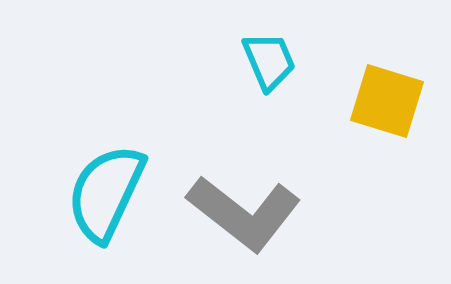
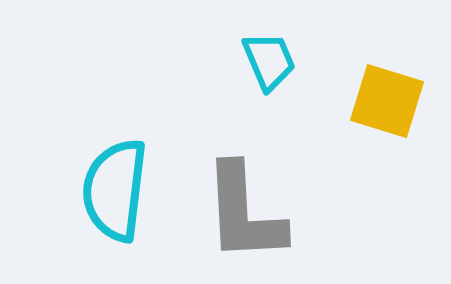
cyan semicircle: moved 9 px right, 3 px up; rotated 18 degrees counterclockwise
gray L-shape: rotated 49 degrees clockwise
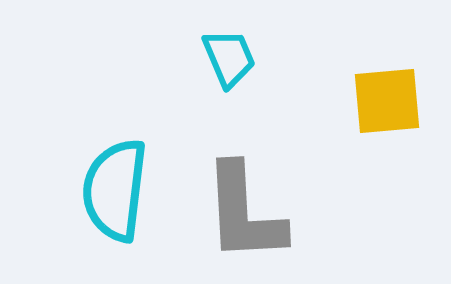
cyan trapezoid: moved 40 px left, 3 px up
yellow square: rotated 22 degrees counterclockwise
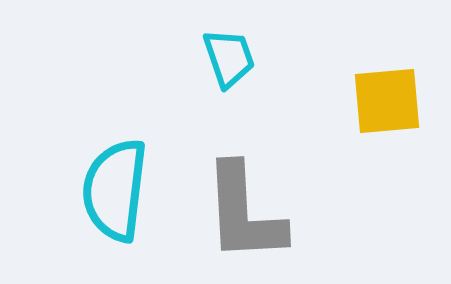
cyan trapezoid: rotated 4 degrees clockwise
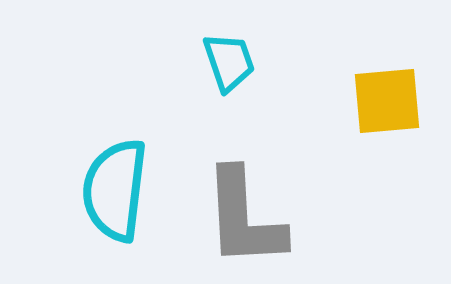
cyan trapezoid: moved 4 px down
gray L-shape: moved 5 px down
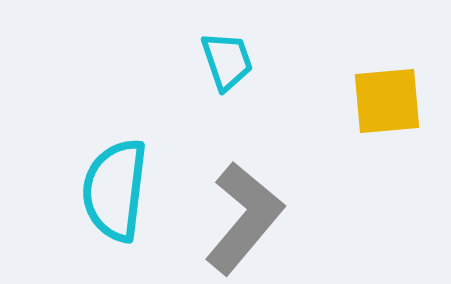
cyan trapezoid: moved 2 px left, 1 px up
gray L-shape: rotated 137 degrees counterclockwise
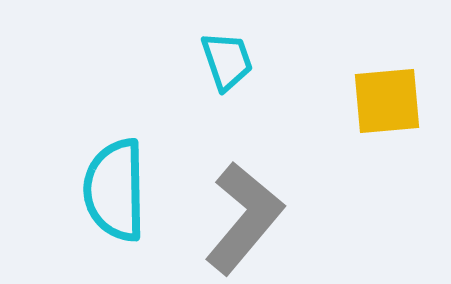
cyan semicircle: rotated 8 degrees counterclockwise
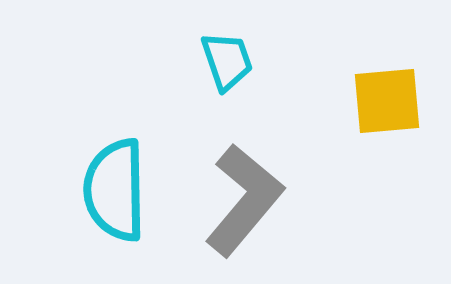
gray L-shape: moved 18 px up
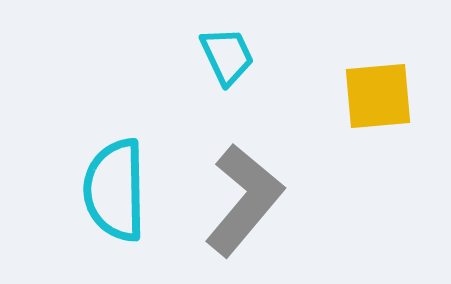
cyan trapezoid: moved 5 px up; rotated 6 degrees counterclockwise
yellow square: moved 9 px left, 5 px up
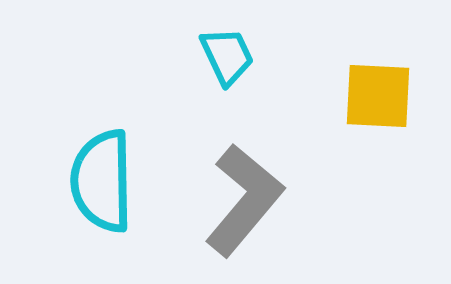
yellow square: rotated 8 degrees clockwise
cyan semicircle: moved 13 px left, 9 px up
